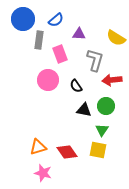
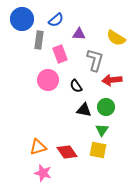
blue circle: moved 1 px left
green circle: moved 1 px down
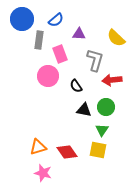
yellow semicircle: rotated 12 degrees clockwise
pink circle: moved 4 px up
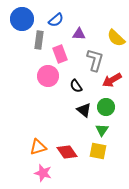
red arrow: rotated 24 degrees counterclockwise
black triangle: rotated 28 degrees clockwise
yellow square: moved 1 px down
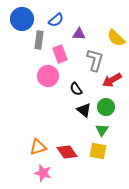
black semicircle: moved 3 px down
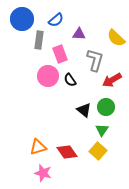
black semicircle: moved 6 px left, 9 px up
yellow square: rotated 30 degrees clockwise
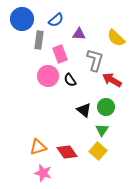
red arrow: rotated 60 degrees clockwise
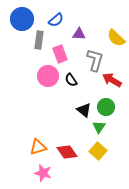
black semicircle: moved 1 px right
green triangle: moved 3 px left, 3 px up
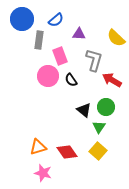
pink rectangle: moved 2 px down
gray L-shape: moved 1 px left
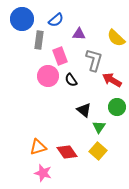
green circle: moved 11 px right
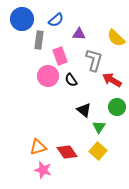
pink star: moved 3 px up
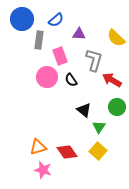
pink circle: moved 1 px left, 1 px down
